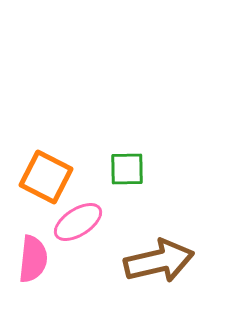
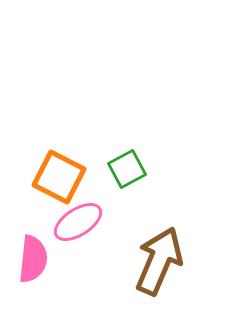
green square: rotated 27 degrees counterclockwise
orange square: moved 13 px right
brown arrow: rotated 54 degrees counterclockwise
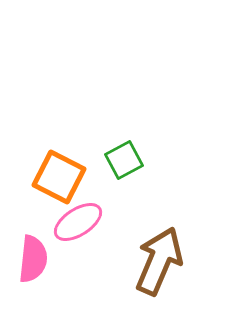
green square: moved 3 px left, 9 px up
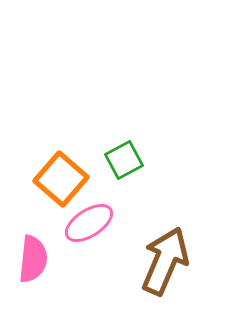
orange square: moved 2 px right, 2 px down; rotated 14 degrees clockwise
pink ellipse: moved 11 px right, 1 px down
brown arrow: moved 6 px right
